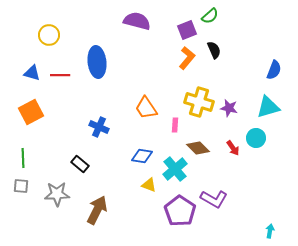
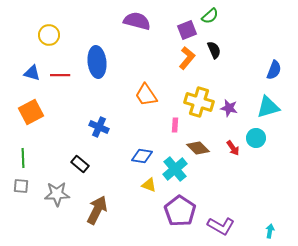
orange trapezoid: moved 13 px up
purple L-shape: moved 7 px right, 27 px down
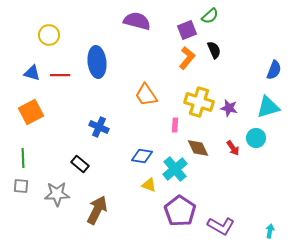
brown diamond: rotated 20 degrees clockwise
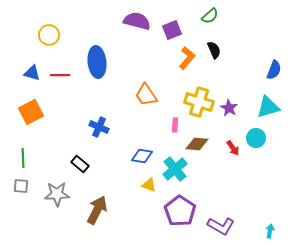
purple square: moved 15 px left
purple star: rotated 18 degrees clockwise
brown diamond: moved 1 px left, 4 px up; rotated 60 degrees counterclockwise
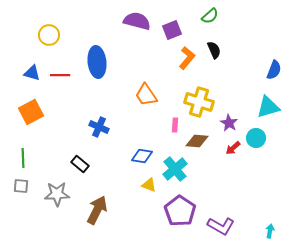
purple star: moved 15 px down
brown diamond: moved 3 px up
red arrow: rotated 84 degrees clockwise
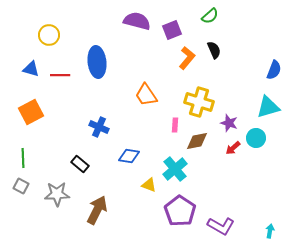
blue triangle: moved 1 px left, 4 px up
purple star: rotated 12 degrees counterclockwise
brown diamond: rotated 15 degrees counterclockwise
blue diamond: moved 13 px left
gray square: rotated 21 degrees clockwise
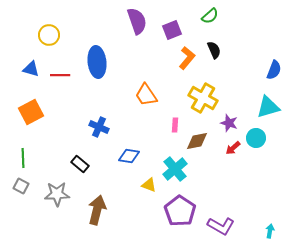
purple semicircle: rotated 56 degrees clockwise
yellow cross: moved 4 px right, 4 px up; rotated 12 degrees clockwise
brown arrow: rotated 12 degrees counterclockwise
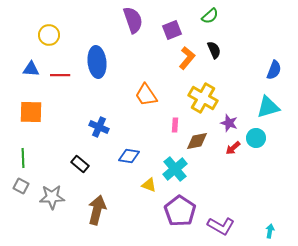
purple semicircle: moved 4 px left, 1 px up
blue triangle: rotated 12 degrees counterclockwise
orange square: rotated 30 degrees clockwise
gray star: moved 5 px left, 3 px down
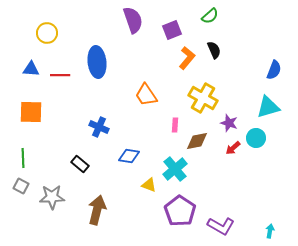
yellow circle: moved 2 px left, 2 px up
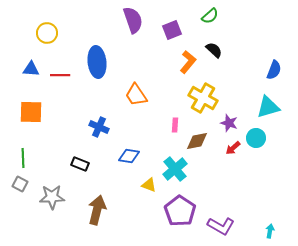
black semicircle: rotated 24 degrees counterclockwise
orange L-shape: moved 1 px right, 4 px down
orange trapezoid: moved 10 px left
black rectangle: rotated 18 degrees counterclockwise
gray square: moved 1 px left, 2 px up
